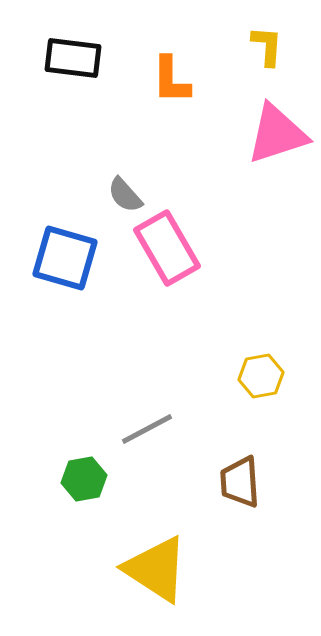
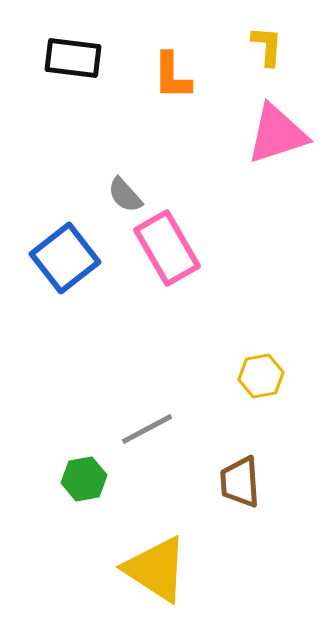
orange L-shape: moved 1 px right, 4 px up
blue square: rotated 36 degrees clockwise
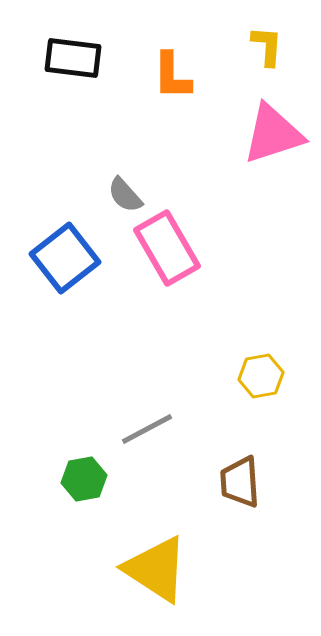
pink triangle: moved 4 px left
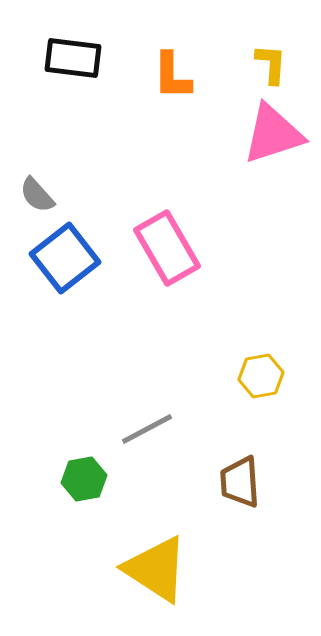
yellow L-shape: moved 4 px right, 18 px down
gray semicircle: moved 88 px left
